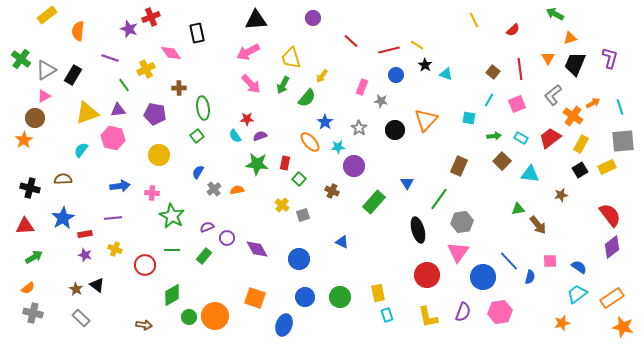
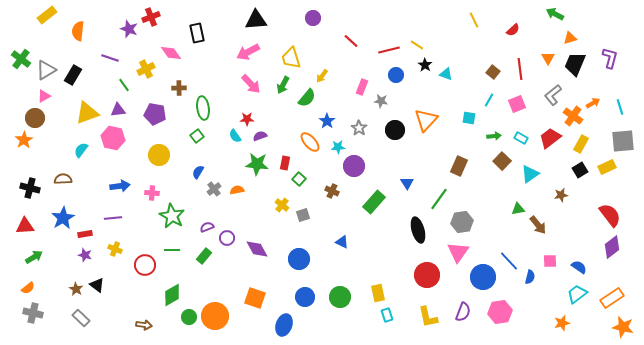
blue star at (325, 122): moved 2 px right, 1 px up
cyan triangle at (530, 174): rotated 42 degrees counterclockwise
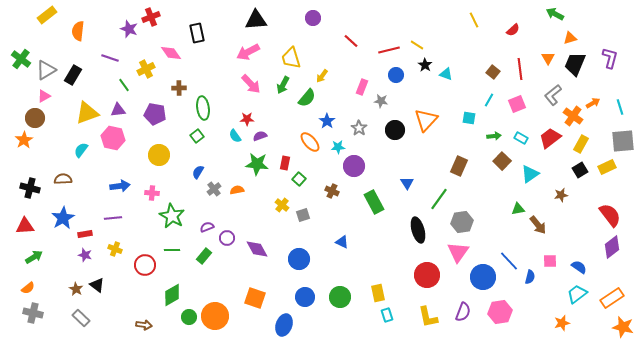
green rectangle at (374, 202): rotated 70 degrees counterclockwise
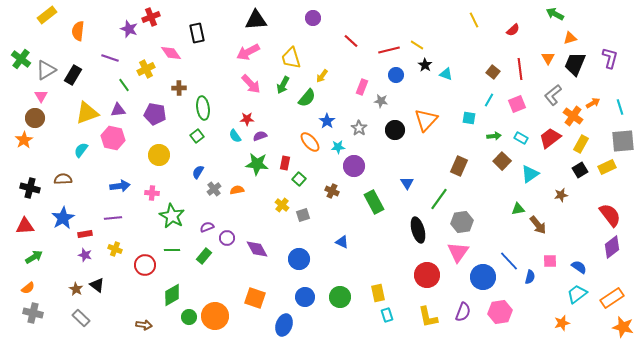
pink triangle at (44, 96): moved 3 px left; rotated 32 degrees counterclockwise
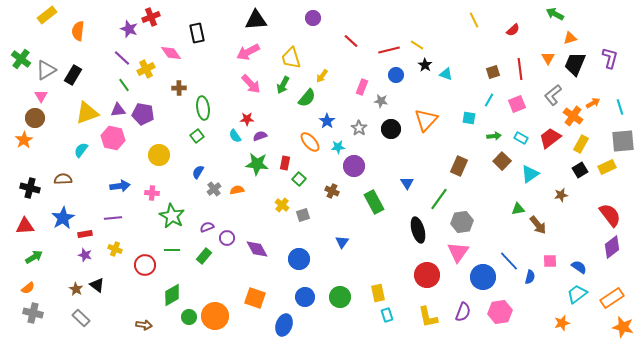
purple line at (110, 58): moved 12 px right; rotated 24 degrees clockwise
brown square at (493, 72): rotated 32 degrees clockwise
purple pentagon at (155, 114): moved 12 px left
black circle at (395, 130): moved 4 px left, 1 px up
blue triangle at (342, 242): rotated 40 degrees clockwise
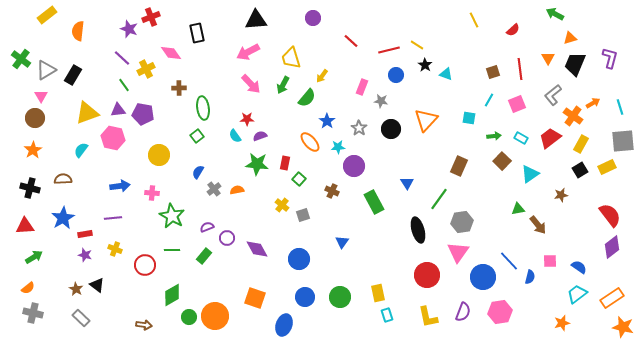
orange star at (24, 140): moved 9 px right, 10 px down
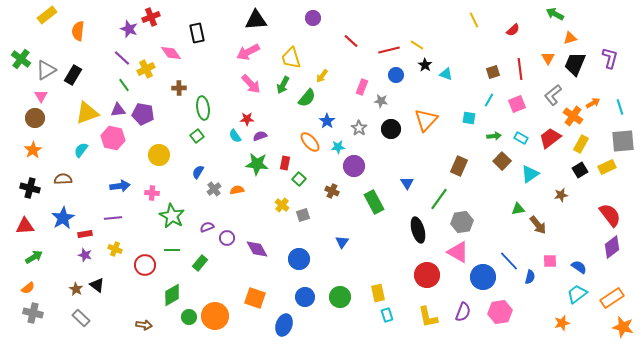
pink triangle at (458, 252): rotated 35 degrees counterclockwise
green rectangle at (204, 256): moved 4 px left, 7 px down
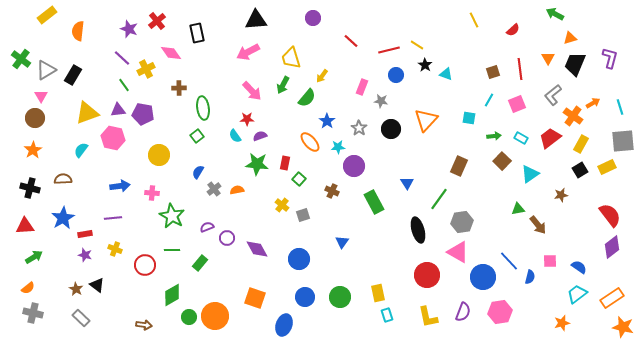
red cross at (151, 17): moved 6 px right, 4 px down; rotated 18 degrees counterclockwise
pink arrow at (251, 84): moved 1 px right, 7 px down
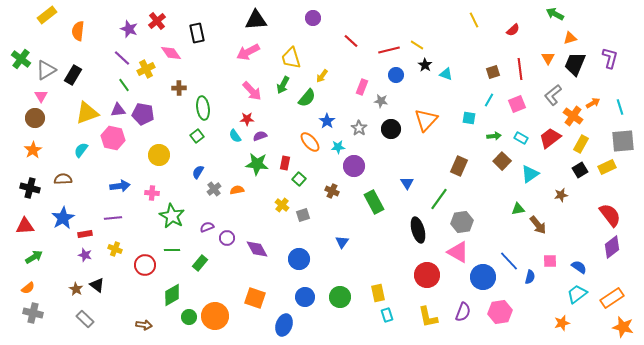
gray rectangle at (81, 318): moved 4 px right, 1 px down
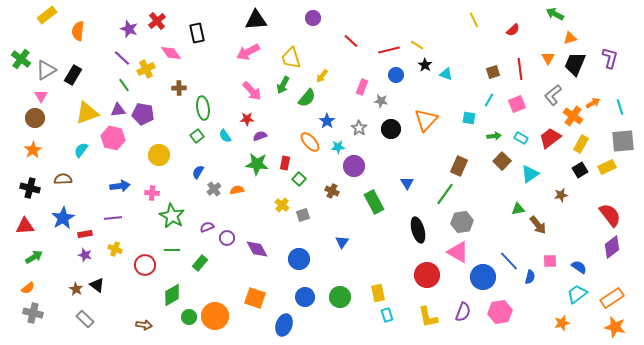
cyan semicircle at (235, 136): moved 10 px left
green line at (439, 199): moved 6 px right, 5 px up
orange star at (623, 327): moved 8 px left
